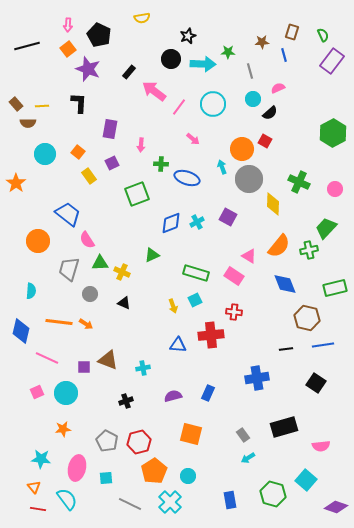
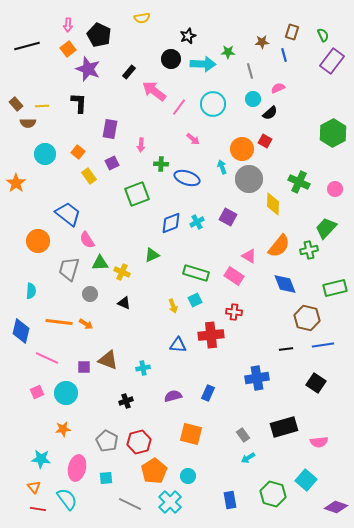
pink semicircle at (321, 446): moved 2 px left, 4 px up
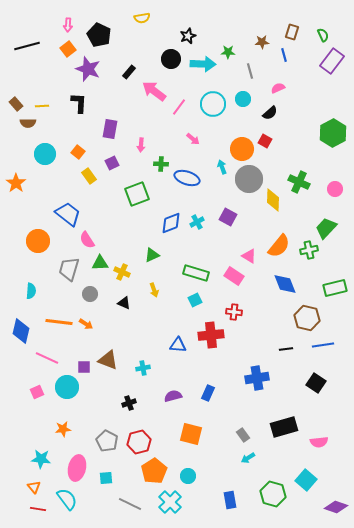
cyan circle at (253, 99): moved 10 px left
yellow diamond at (273, 204): moved 4 px up
yellow arrow at (173, 306): moved 19 px left, 16 px up
cyan circle at (66, 393): moved 1 px right, 6 px up
black cross at (126, 401): moved 3 px right, 2 px down
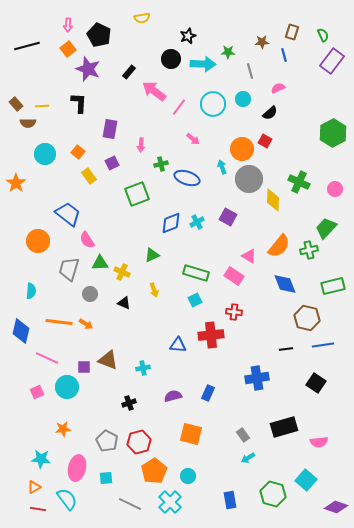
green cross at (161, 164): rotated 16 degrees counterclockwise
green rectangle at (335, 288): moved 2 px left, 2 px up
orange triangle at (34, 487): rotated 40 degrees clockwise
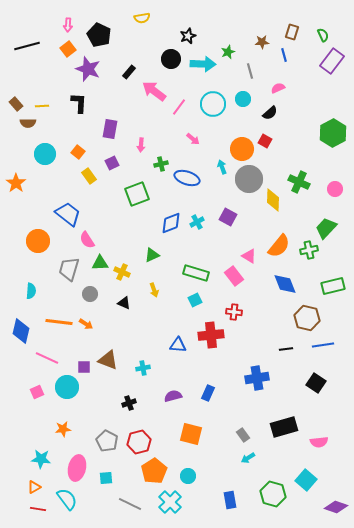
green star at (228, 52): rotated 24 degrees counterclockwise
pink rectangle at (234, 276): rotated 18 degrees clockwise
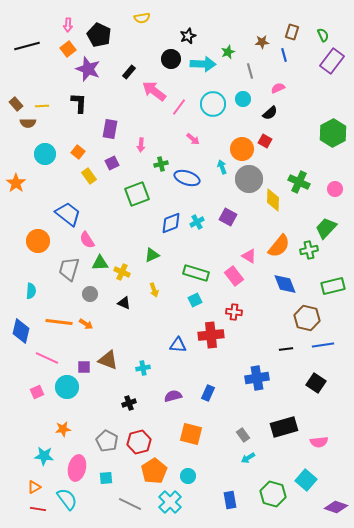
cyan star at (41, 459): moved 3 px right, 3 px up
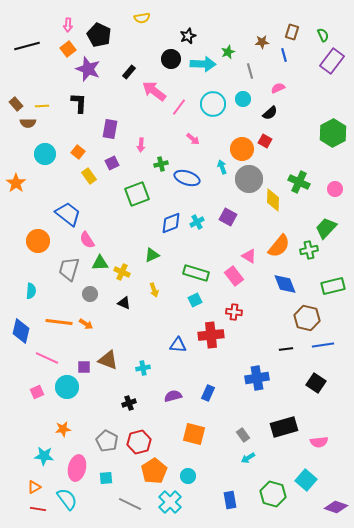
orange square at (191, 434): moved 3 px right
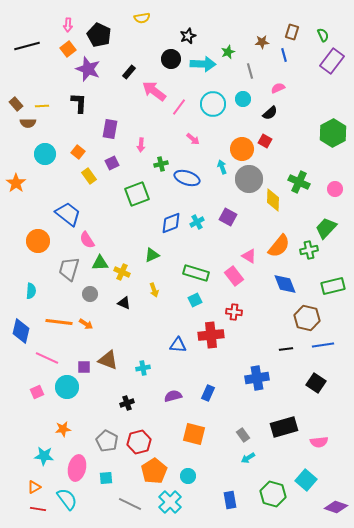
black cross at (129, 403): moved 2 px left
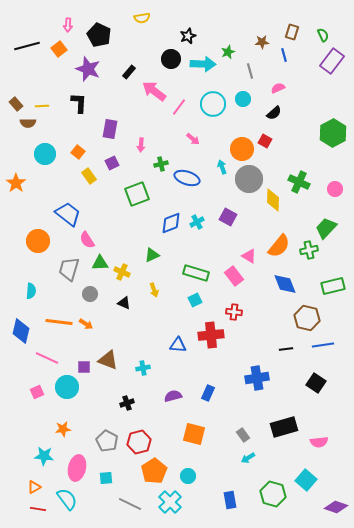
orange square at (68, 49): moved 9 px left
black semicircle at (270, 113): moved 4 px right
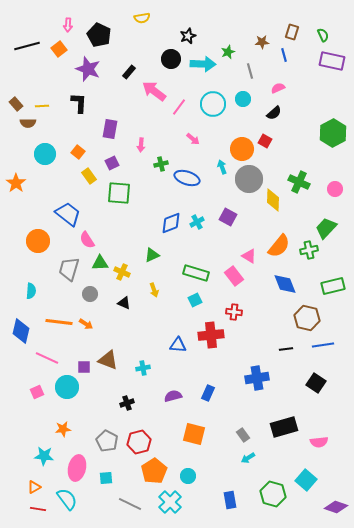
purple rectangle at (332, 61): rotated 65 degrees clockwise
green square at (137, 194): moved 18 px left, 1 px up; rotated 25 degrees clockwise
